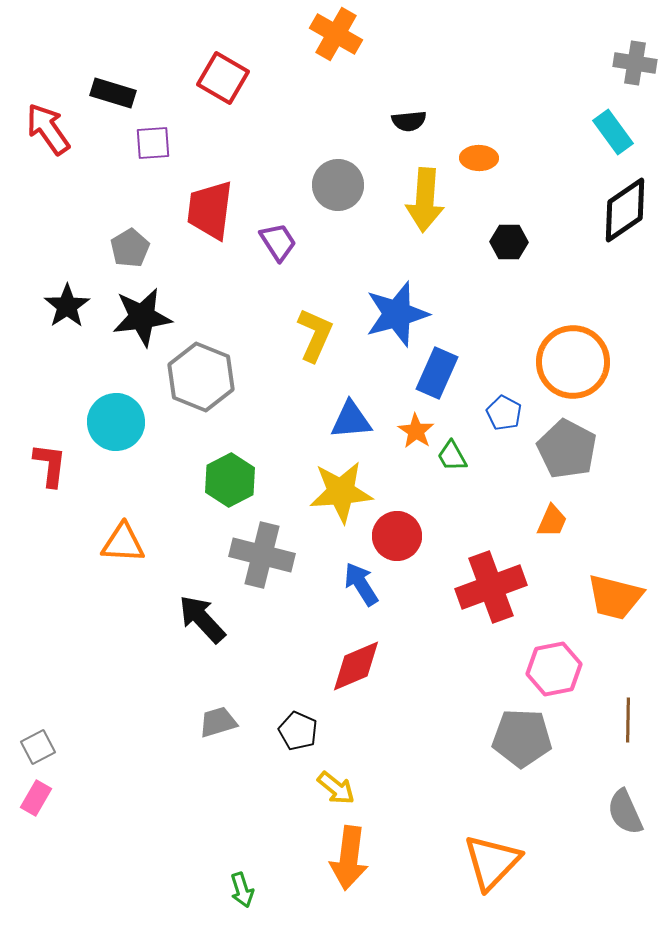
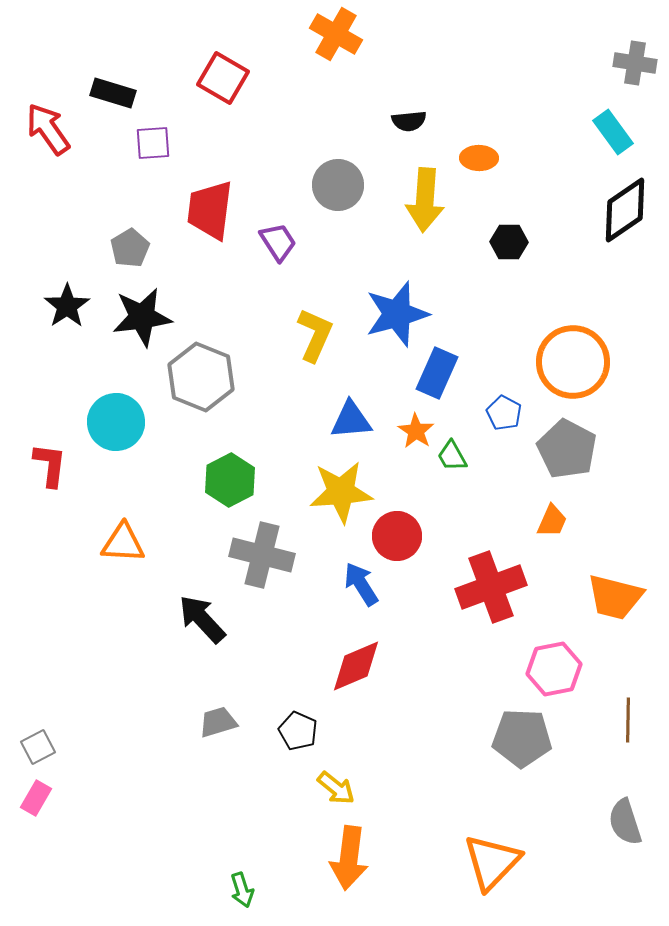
gray semicircle at (625, 812): moved 10 px down; rotated 6 degrees clockwise
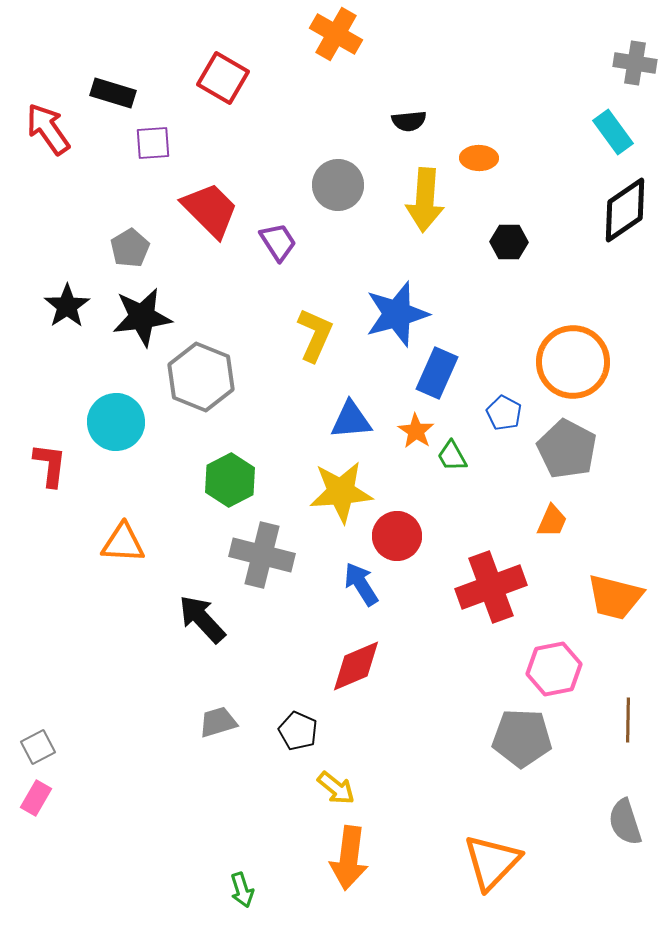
red trapezoid at (210, 210): rotated 128 degrees clockwise
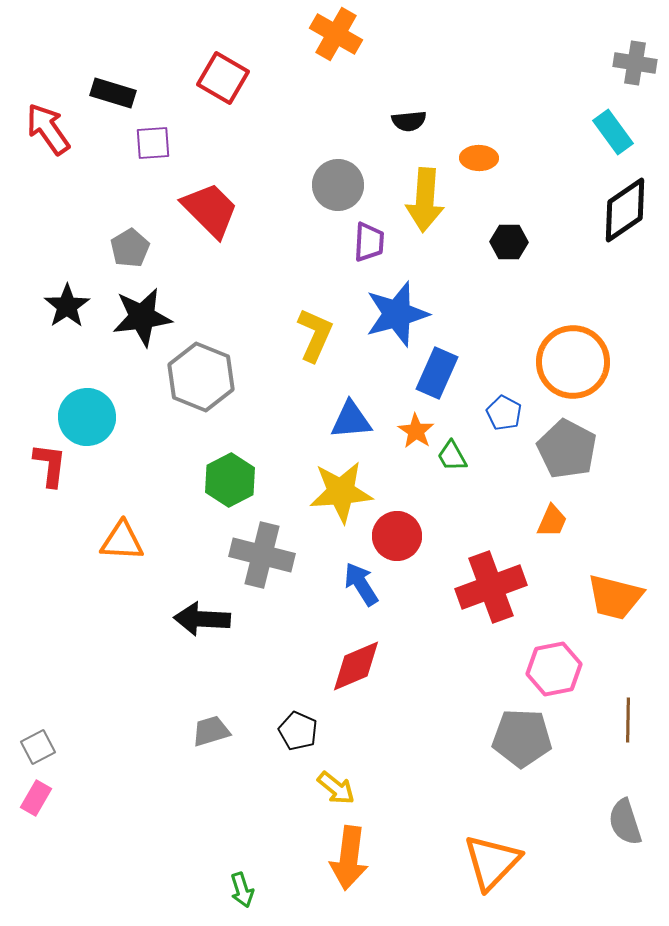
purple trapezoid at (278, 242): moved 91 px right; rotated 36 degrees clockwise
cyan circle at (116, 422): moved 29 px left, 5 px up
orange triangle at (123, 543): moved 1 px left, 2 px up
black arrow at (202, 619): rotated 44 degrees counterclockwise
gray trapezoid at (218, 722): moved 7 px left, 9 px down
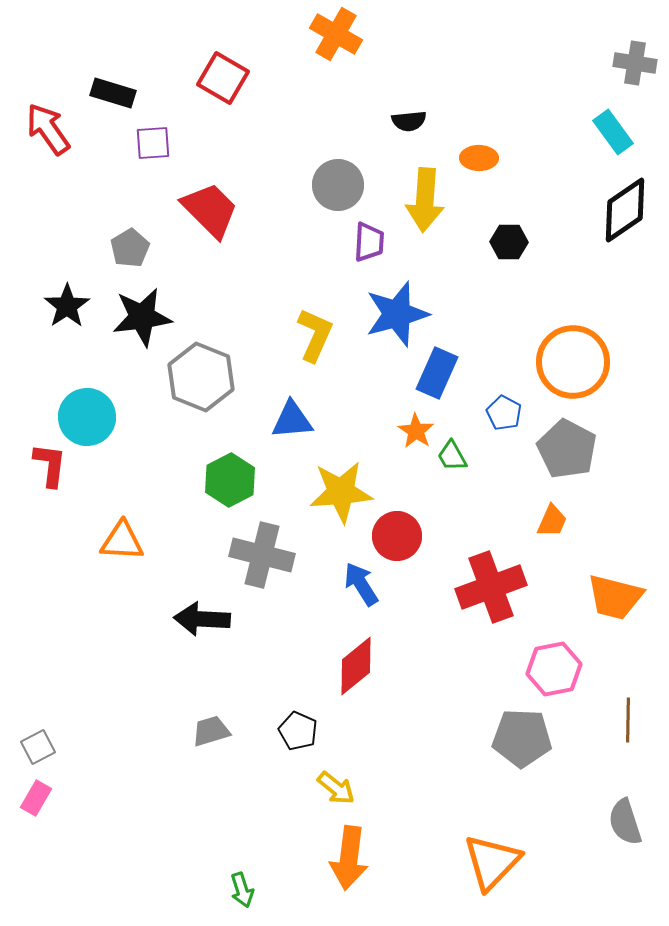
blue triangle at (351, 420): moved 59 px left
red diamond at (356, 666): rotated 16 degrees counterclockwise
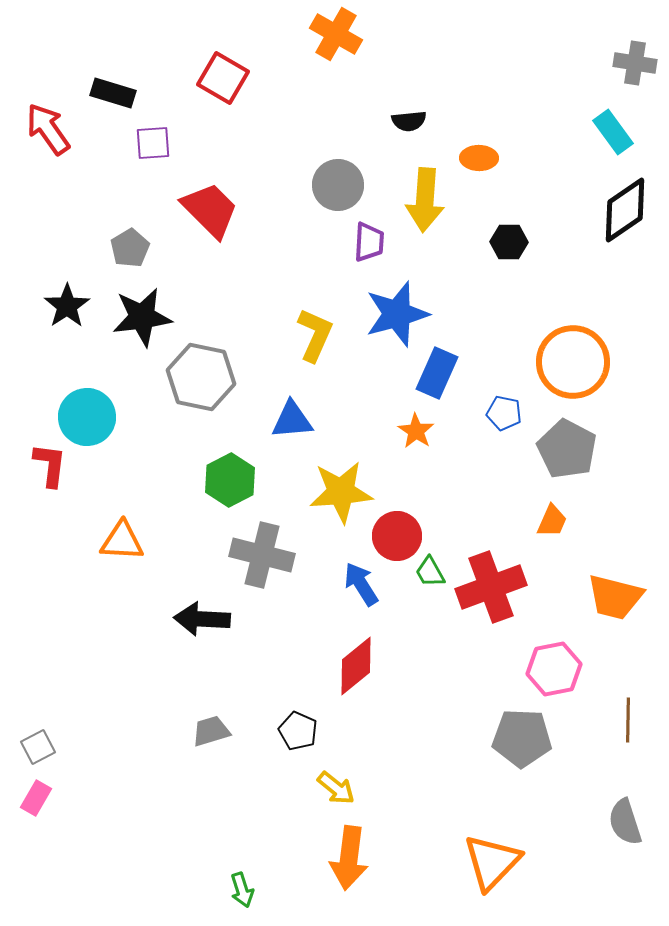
gray hexagon at (201, 377): rotated 10 degrees counterclockwise
blue pentagon at (504, 413): rotated 16 degrees counterclockwise
green trapezoid at (452, 456): moved 22 px left, 116 px down
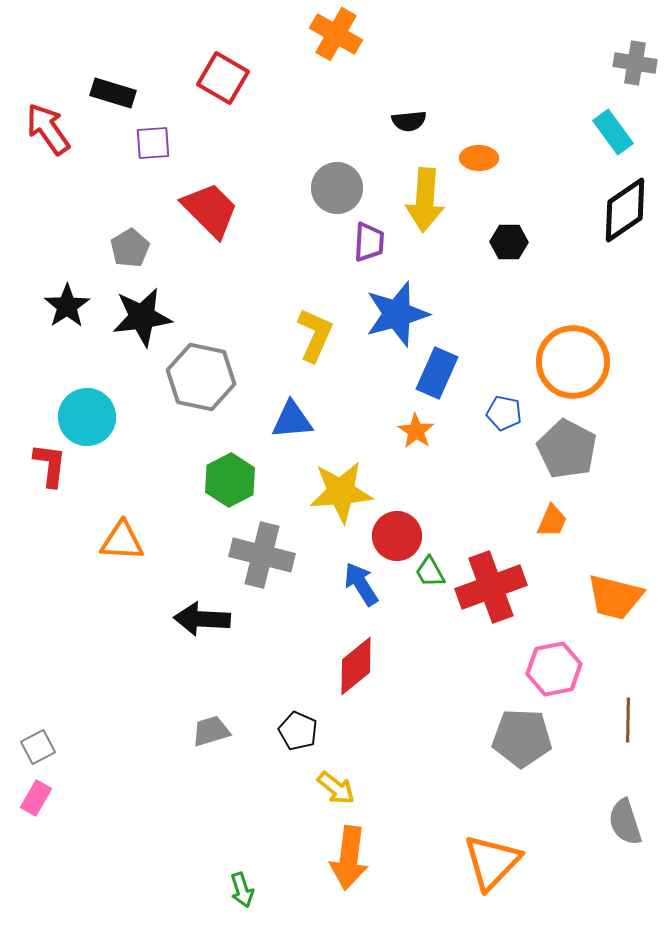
gray circle at (338, 185): moved 1 px left, 3 px down
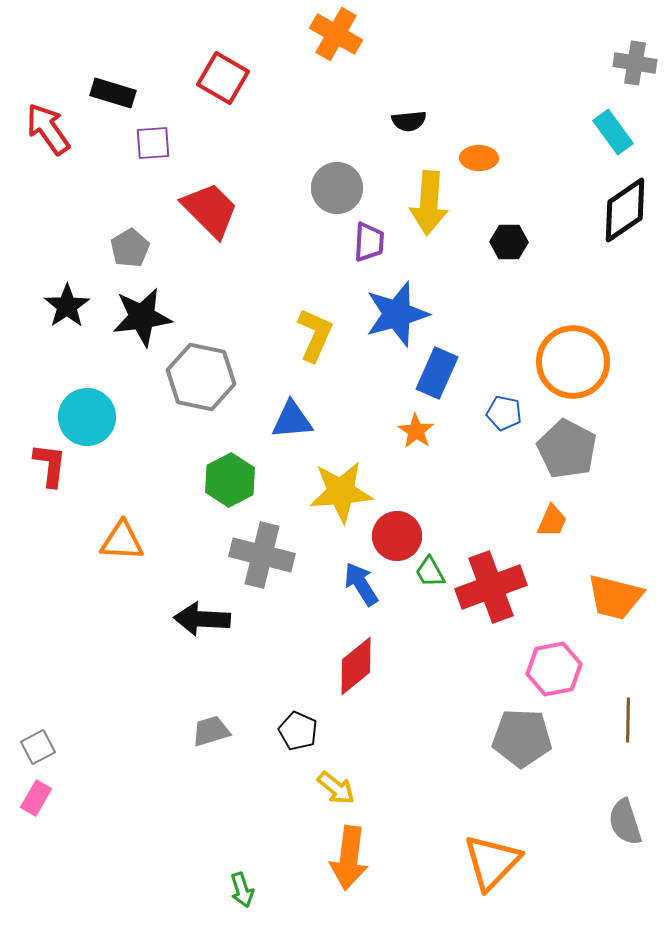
yellow arrow at (425, 200): moved 4 px right, 3 px down
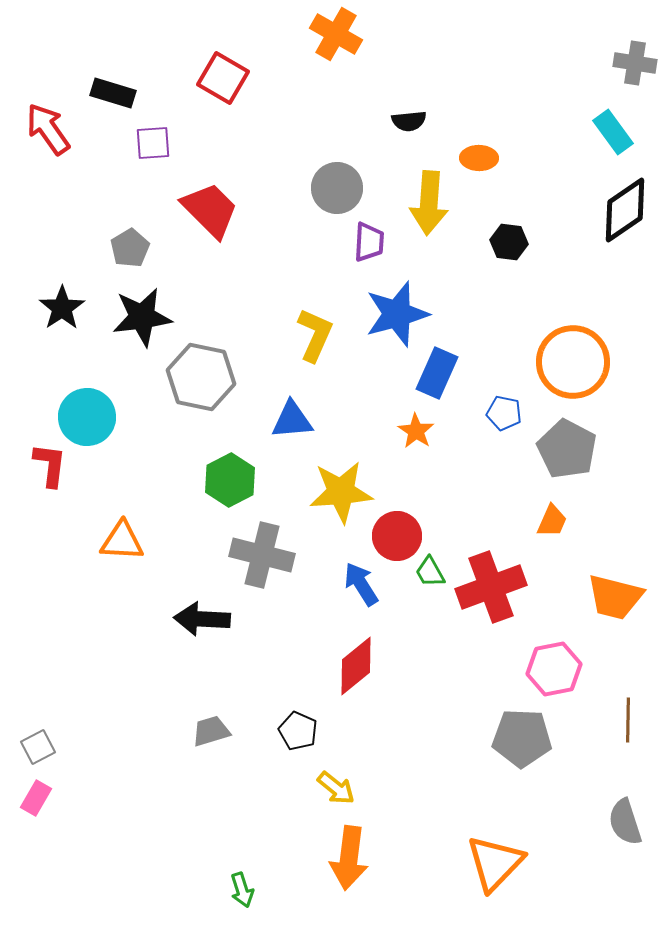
black hexagon at (509, 242): rotated 6 degrees clockwise
black star at (67, 306): moved 5 px left, 2 px down
orange triangle at (492, 862): moved 3 px right, 1 px down
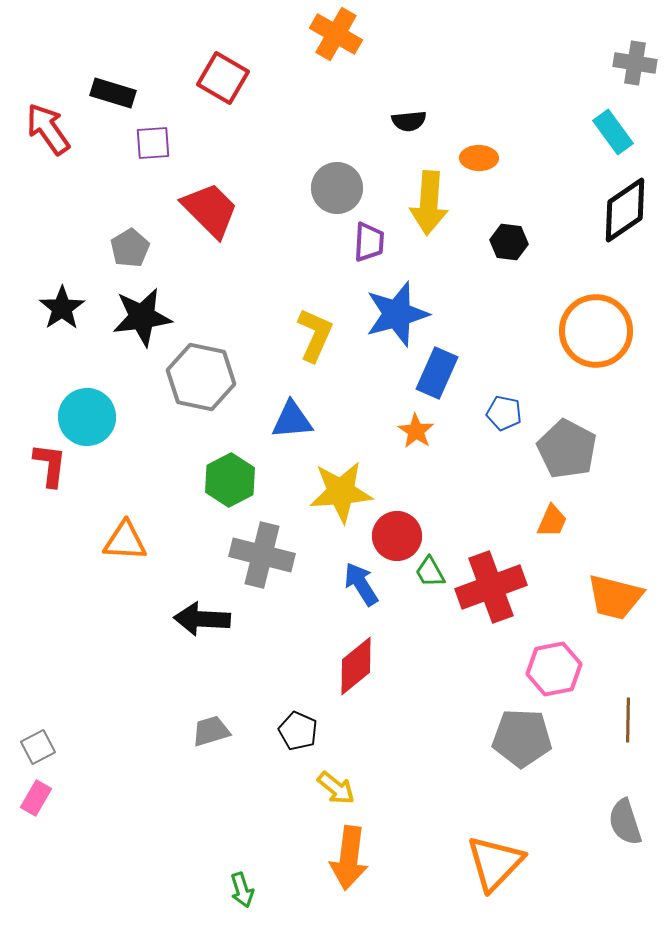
orange circle at (573, 362): moved 23 px right, 31 px up
orange triangle at (122, 541): moved 3 px right
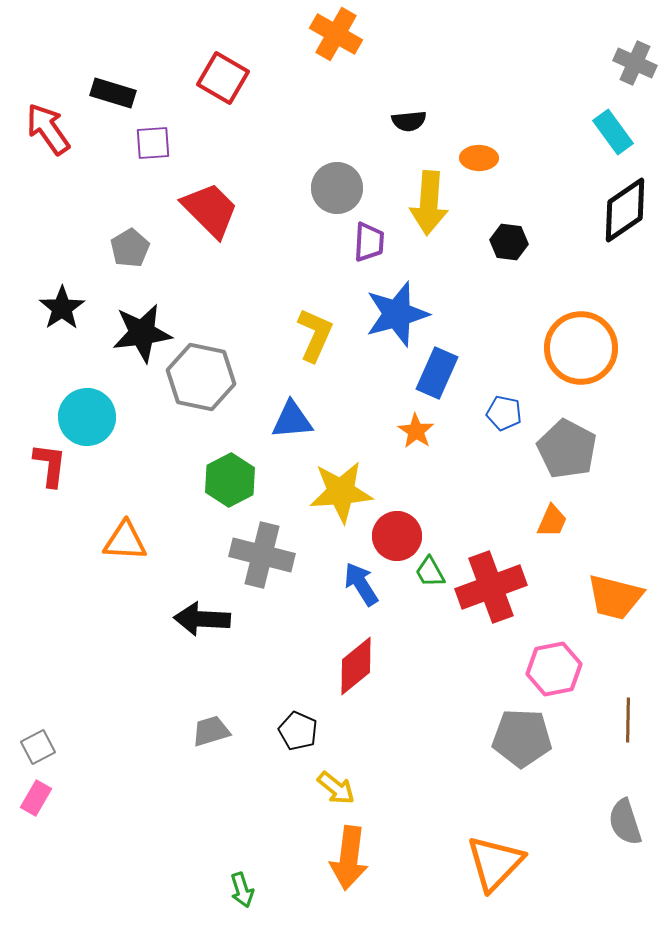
gray cross at (635, 63): rotated 15 degrees clockwise
black star at (142, 317): moved 16 px down
orange circle at (596, 331): moved 15 px left, 17 px down
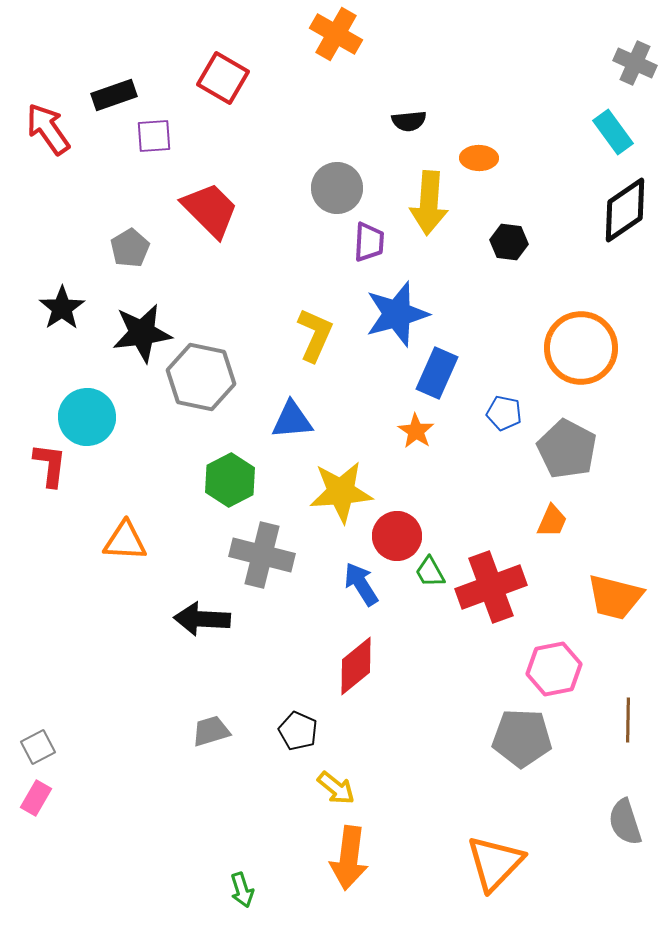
black rectangle at (113, 93): moved 1 px right, 2 px down; rotated 36 degrees counterclockwise
purple square at (153, 143): moved 1 px right, 7 px up
